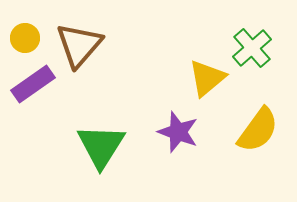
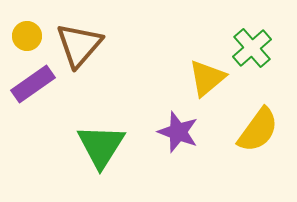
yellow circle: moved 2 px right, 2 px up
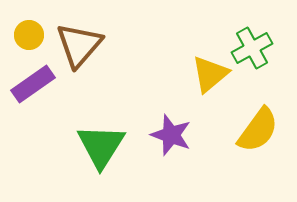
yellow circle: moved 2 px right, 1 px up
green cross: rotated 12 degrees clockwise
yellow triangle: moved 3 px right, 4 px up
purple star: moved 7 px left, 3 px down
